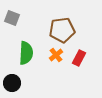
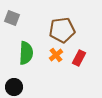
black circle: moved 2 px right, 4 px down
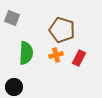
brown pentagon: rotated 25 degrees clockwise
orange cross: rotated 24 degrees clockwise
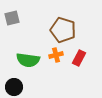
gray square: rotated 35 degrees counterclockwise
brown pentagon: moved 1 px right
green semicircle: moved 2 px right, 7 px down; rotated 95 degrees clockwise
